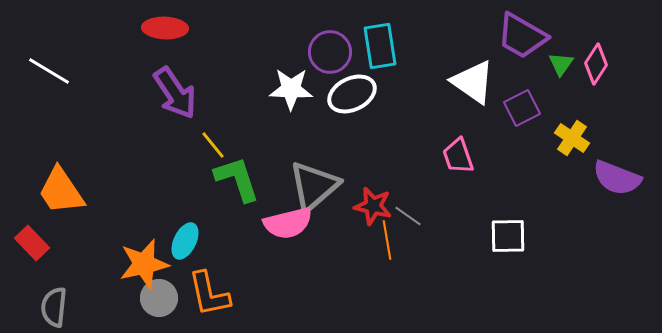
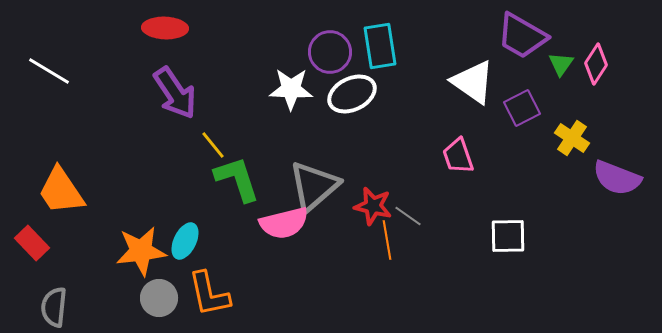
pink semicircle: moved 4 px left
orange star: moved 3 px left, 13 px up; rotated 6 degrees clockwise
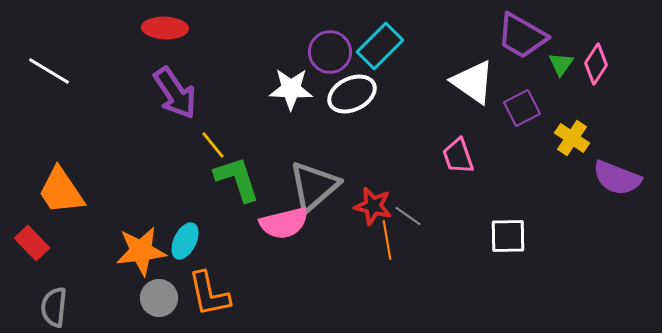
cyan rectangle: rotated 54 degrees clockwise
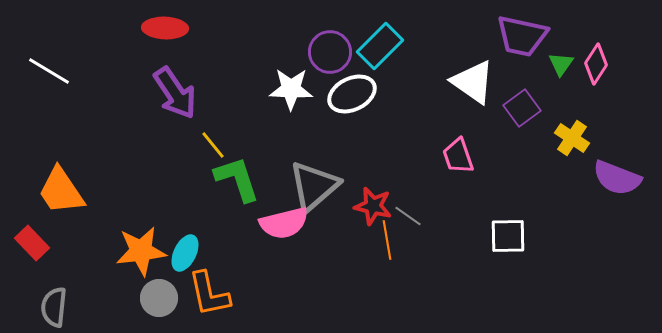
purple trapezoid: rotated 18 degrees counterclockwise
purple square: rotated 9 degrees counterclockwise
cyan ellipse: moved 12 px down
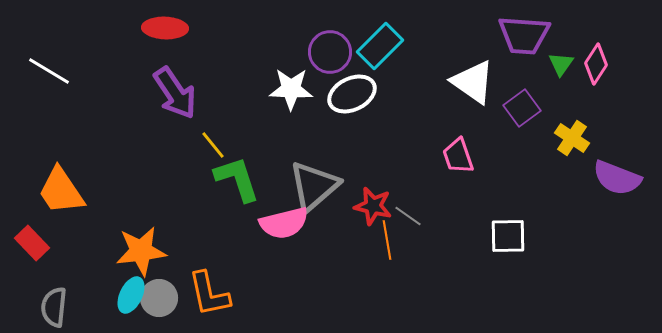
purple trapezoid: moved 2 px right, 1 px up; rotated 8 degrees counterclockwise
cyan ellipse: moved 54 px left, 42 px down
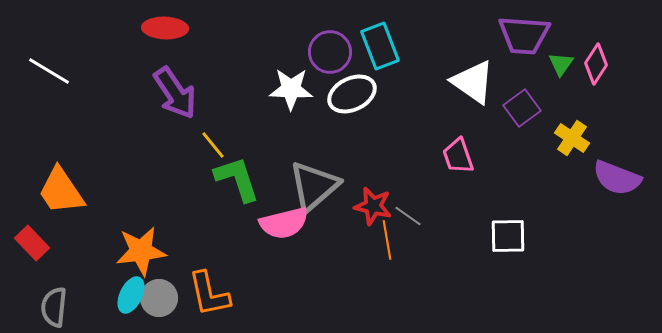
cyan rectangle: rotated 66 degrees counterclockwise
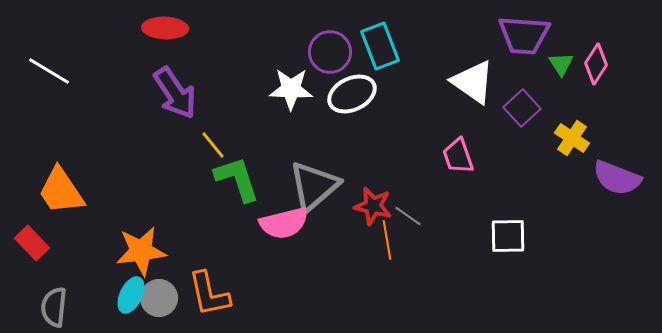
green triangle: rotated 8 degrees counterclockwise
purple square: rotated 6 degrees counterclockwise
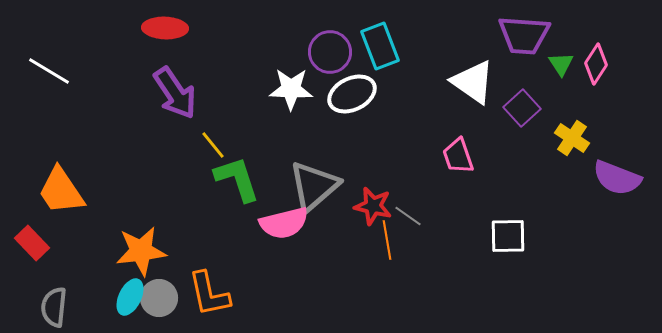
cyan ellipse: moved 1 px left, 2 px down
